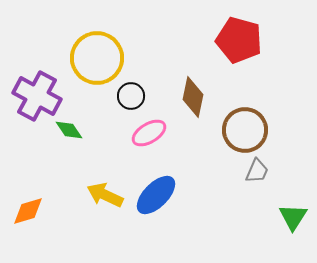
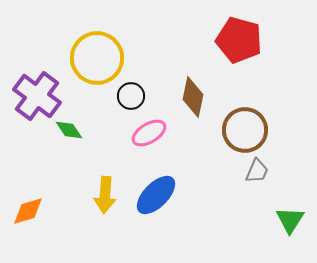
purple cross: rotated 9 degrees clockwise
yellow arrow: rotated 111 degrees counterclockwise
green triangle: moved 3 px left, 3 px down
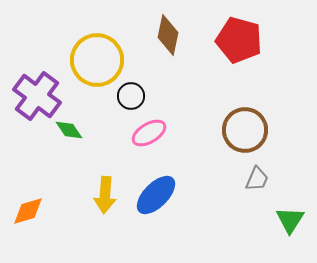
yellow circle: moved 2 px down
brown diamond: moved 25 px left, 62 px up
gray trapezoid: moved 8 px down
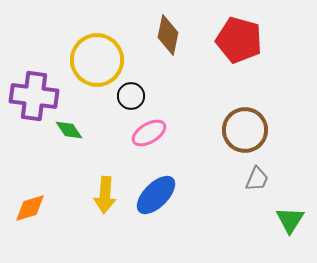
purple cross: moved 3 px left; rotated 30 degrees counterclockwise
orange diamond: moved 2 px right, 3 px up
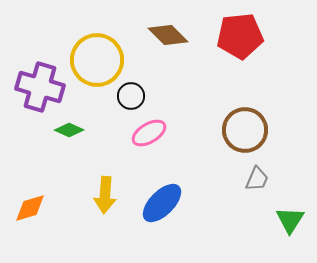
brown diamond: rotated 57 degrees counterclockwise
red pentagon: moved 1 px right, 4 px up; rotated 21 degrees counterclockwise
purple cross: moved 6 px right, 9 px up; rotated 9 degrees clockwise
green diamond: rotated 32 degrees counterclockwise
blue ellipse: moved 6 px right, 8 px down
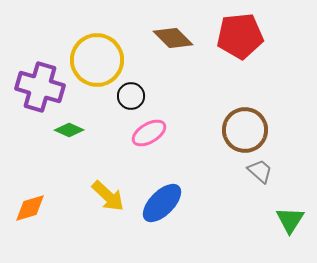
brown diamond: moved 5 px right, 3 px down
gray trapezoid: moved 3 px right, 8 px up; rotated 72 degrees counterclockwise
yellow arrow: moved 3 px right, 1 px down; rotated 51 degrees counterclockwise
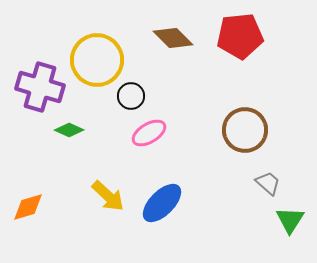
gray trapezoid: moved 8 px right, 12 px down
orange diamond: moved 2 px left, 1 px up
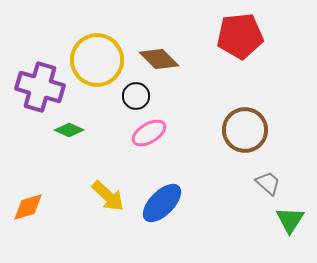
brown diamond: moved 14 px left, 21 px down
black circle: moved 5 px right
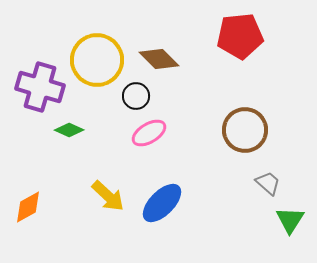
orange diamond: rotated 12 degrees counterclockwise
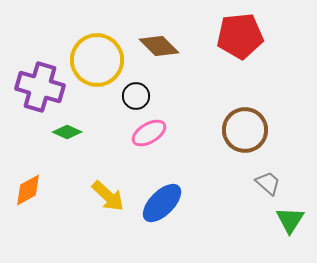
brown diamond: moved 13 px up
green diamond: moved 2 px left, 2 px down
orange diamond: moved 17 px up
